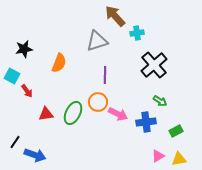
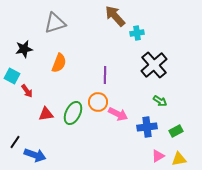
gray triangle: moved 42 px left, 18 px up
blue cross: moved 1 px right, 5 px down
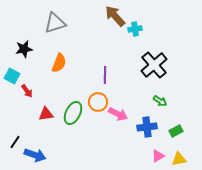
cyan cross: moved 2 px left, 4 px up
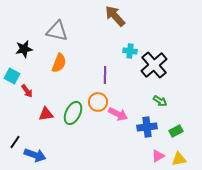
gray triangle: moved 2 px right, 8 px down; rotated 30 degrees clockwise
cyan cross: moved 5 px left, 22 px down; rotated 16 degrees clockwise
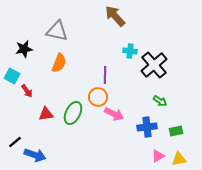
orange circle: moved 5 px up
pink arrow: moved 4 px left
green rectangle: rotated 16 degrees clockwise
black line: rotated 16 degrees clockwise
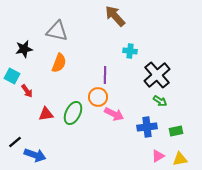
black cross: moved 3 px right, 10 px down
yellow triangle: moved 1 px right
